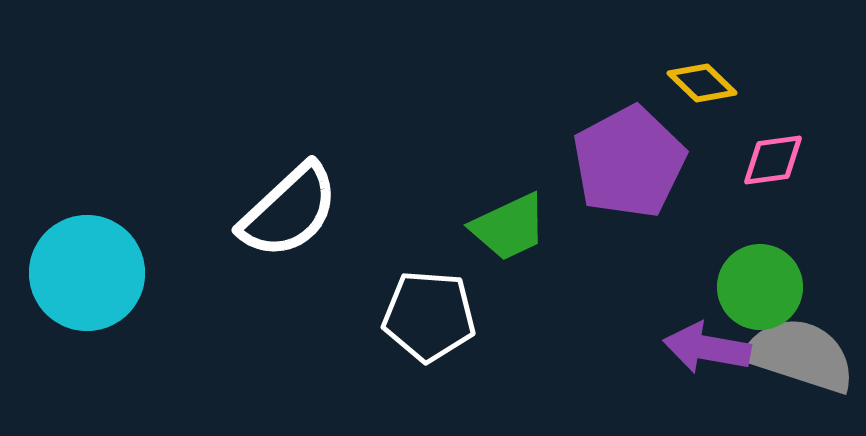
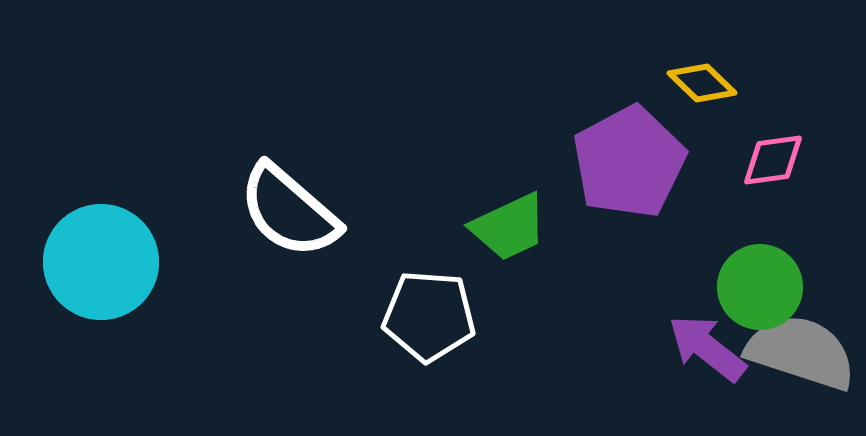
white semicircle: rotated 84 degrees clockwise
cyan circle: moved 14 px right, 11 px up
purple arrow: rotated 28 degrees clockwise
gray semicircle: moved 1 px right, 3 px up
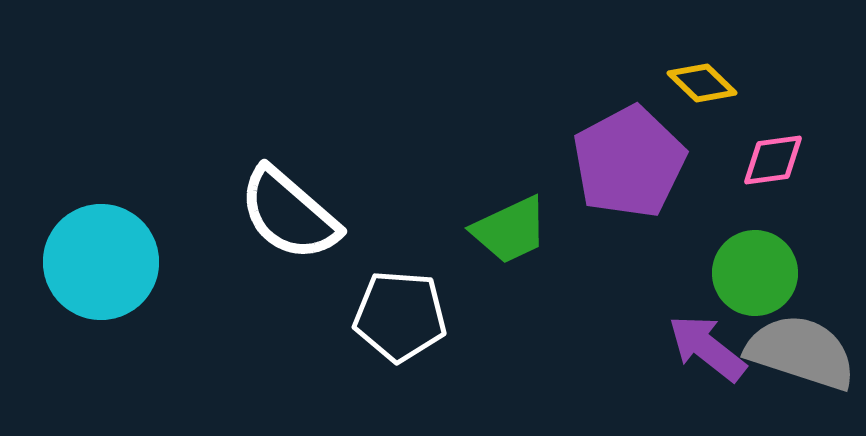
white semicircle: moved 3 px down
green trapezoid: moved 1 px right, 3 px down
green circle: moved 5 px left, 14 px up
white pentagon: moved 29 px left
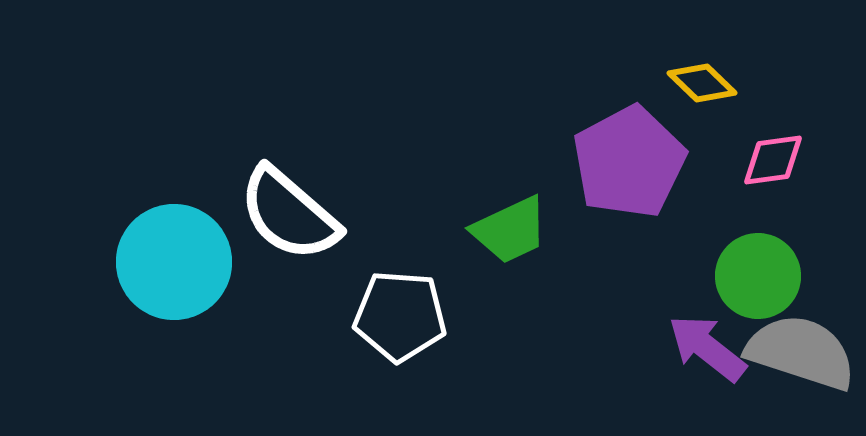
cyan circle: moved 73 px right
green circle: moved 3 px right, 3 px down
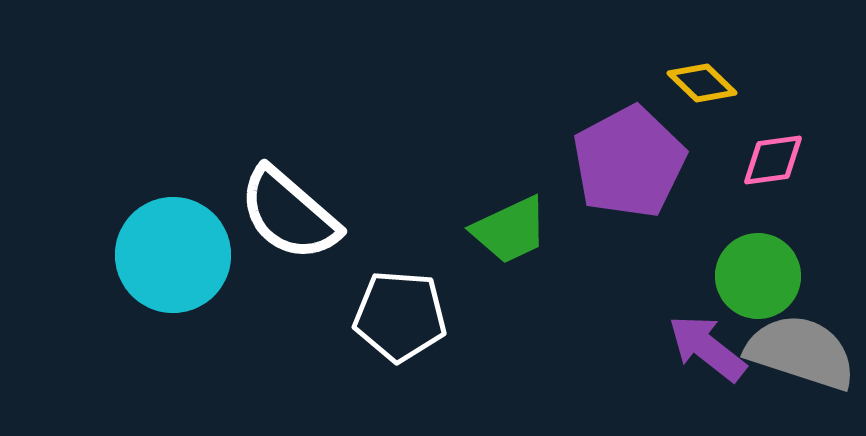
cyan circle: moved 1 px left, 7 px up
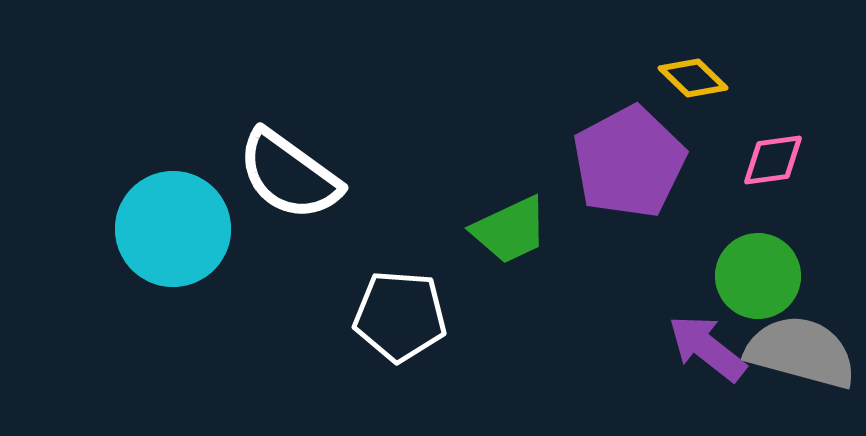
yellow diamond: moved 9 px left, 5 px up
white semicircle: moved 39 px up; rotated 5 degrees counterclockwise
cyan circle: moved 26 px up
gray semicircle: rotated 3 degrees counterclockwise
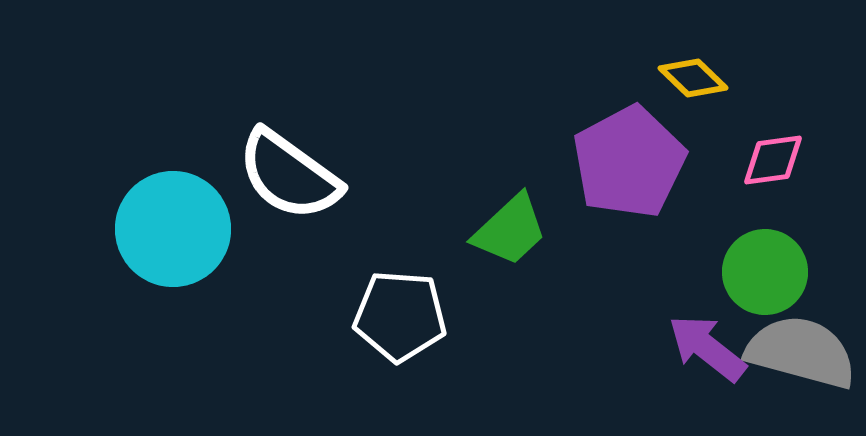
green trapezoid: rotated 18 degrees counterclockwise
green circle: moved 7 px right, 4 px up
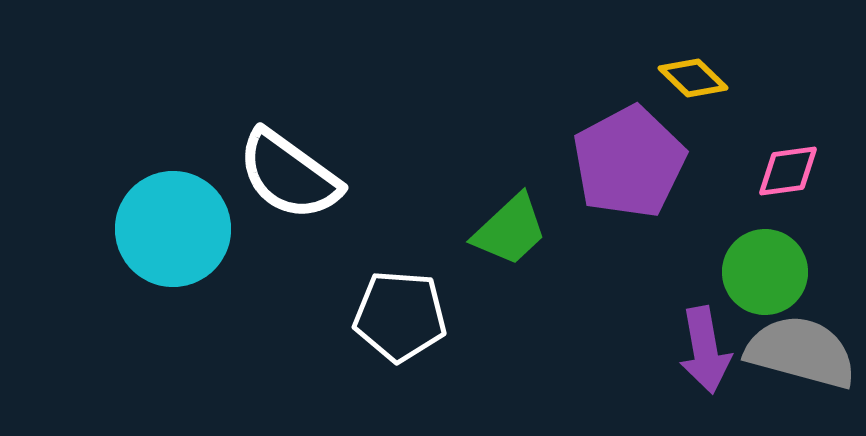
pink diamond: moved 15 px right, 11 px down
purple arrow: moved 2 px left, 2 px down; rotated 138 degrees counterclockwise
